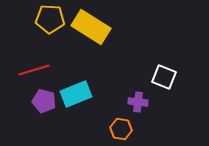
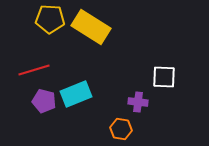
white square: rotated 20 degrees counterclockwise
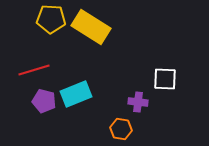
yellow pentagon: moved 1 px right
white square: moved 1 px right, 2 px down
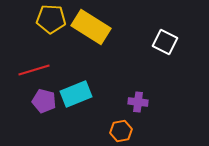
white square: moved 37 px up; rotated 25 degrees clockwise
orange hexagon: moved 2 px down; rotated 20 degrees counterclockwise
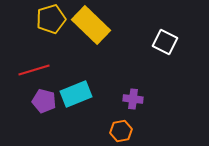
yellow pentagon: rotated 20 degrees counterclockwise
yellow rectangle: moved 2 px up; rotated 12 degrees clockwise
purple cross: moved 5 px left, 3 px up
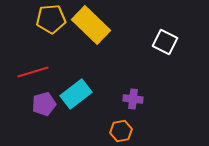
yellow pentagon: rotated 12 degrees clockwise
red line: moved 1 px left, 2 px down
cyan rectangle: rotated 16 degrees counterclockwise
purple pentagon: moved 3 px down; rotated 30 degrees counterclockwise
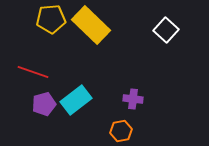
white square: moved 1 px right, 12 px up; rotated 15 degrees clockwise
red line: rotated 36 degrees clockwise
cyan rectangle: moved 6 px down
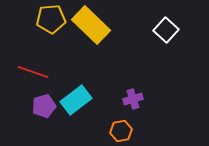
purple cross: rotated 24 degrees counterclockwise
purple pentagon: moved 2 px down
